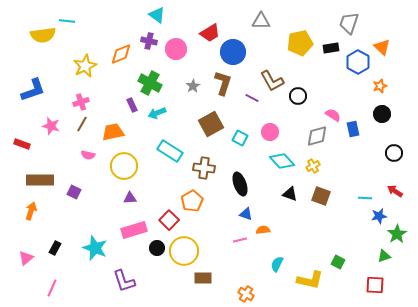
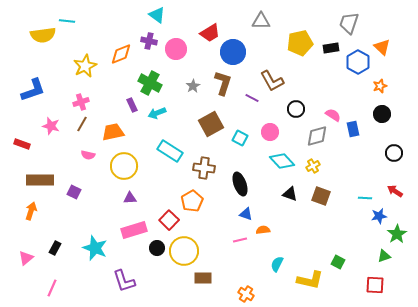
black circle at (298, 96): moved 2 px left, 13 px down
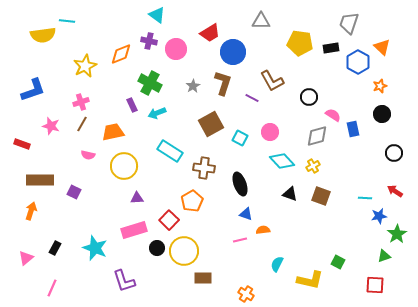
yellow pentagon at (300, 43): rotated 20 degrees clockwise
black circle at (296, 109): moved 13 px right, 12 px up
purple triangle at (130, 198): moved 7 px right
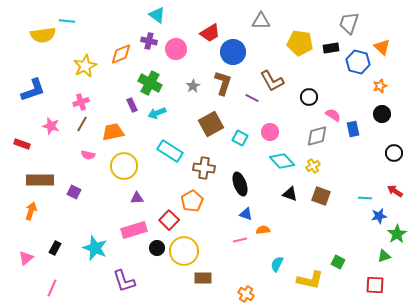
blue hexagon at (358, 62): rotated 15 degrees counterclockwise
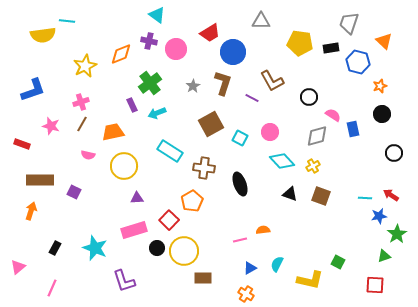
orange triangle at (382, 47): moved 2 px right, 6 px up
green cross at (150, 83): rotated 25 degrees clockwise
red arrow at (395, 191): moved 4 px left, 4 px down
blue triangle at (246, 214): moved 4 px right, 54 px down; rotated 48 degrees counterclockwise
pink triangle at (26, 258): moved 8 px left, 9 px down
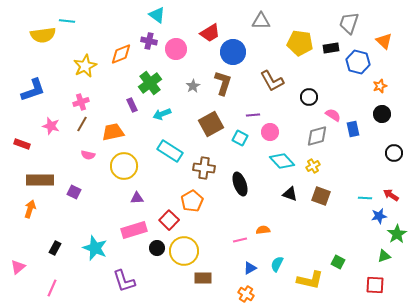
purple line at (252, 98): moved 1 px right, 17 px down; rotated 32 degrees counterclockwise
cyan arrow at (157, 113): moved 5 px right, 1 px down
orange arrow at (31, 211): moved 1 px left, 2 px up
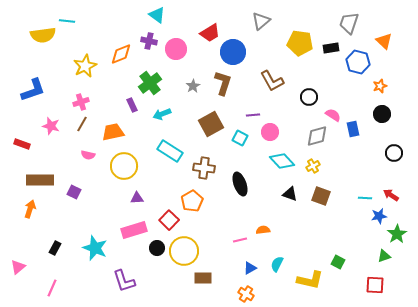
gray triangle at (261, 21): rotated 42 degrees counterclockwise
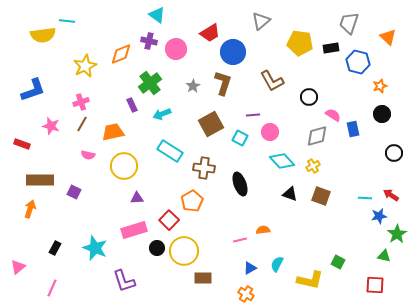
orange triangle at (384, 41): moved 4 px right, 4 px up
green triangle at (384, 256): rotated 32 degrees clockwise
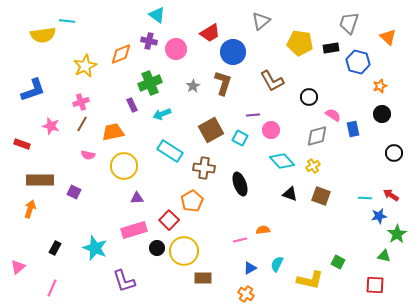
green cross at (150, 83): rotated 15 degrees clockwise
brown square at (211, 124): moved 6 px down
pink circle at (270, 132): moved 1 px right, 2 px up
